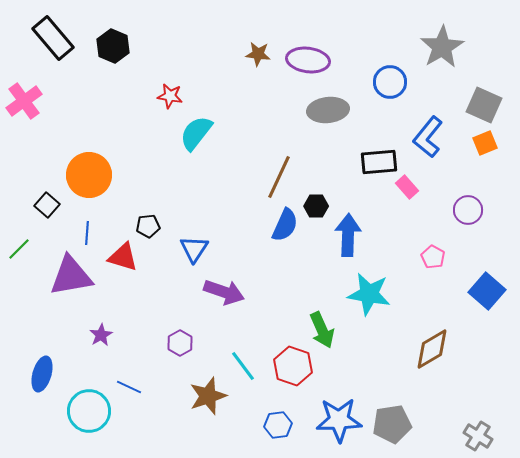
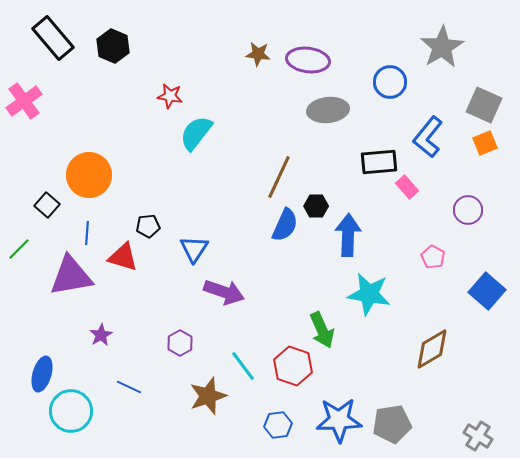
cyan circle at (89, 411): moved 18 px left
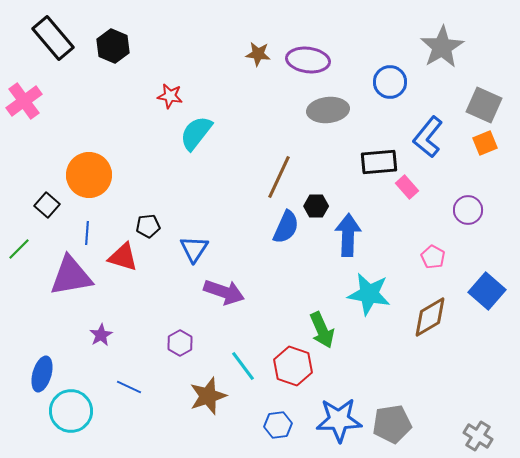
blue semicircle at (285, 225): moved 1 px right, 2 px down
brown diamond at (432, 349): moved 2 px left, 32 px up
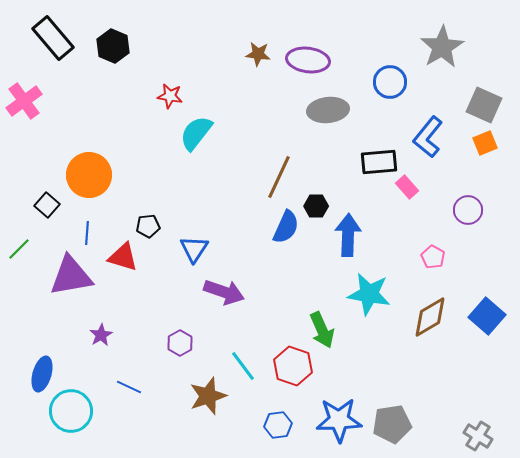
blue square at (487, 291): moved 25 px down
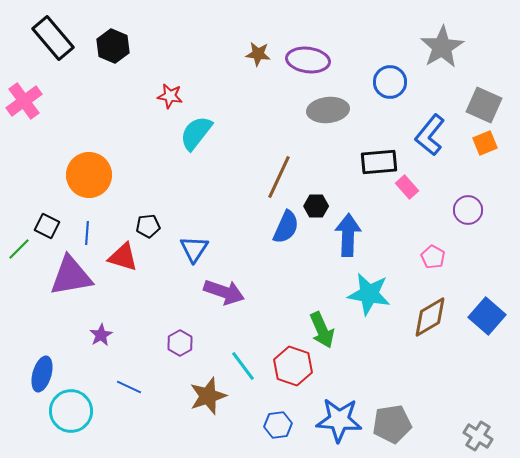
blue L-shape at (428, 137): moved 2 px right, 2 px up
black square at (47, 205): moved 21 px down; rotated 15 degrees counterclockwise
blue star at (339, 420): rotated 6 degrees clockwise
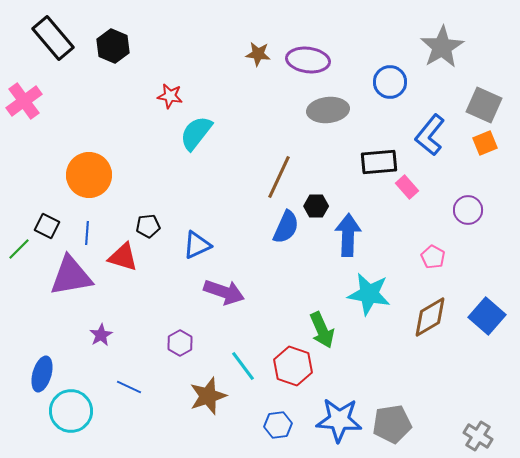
blue triangle at (194, 249): moved 3 px right, 4 px up; rotated 32 degrees clockwise
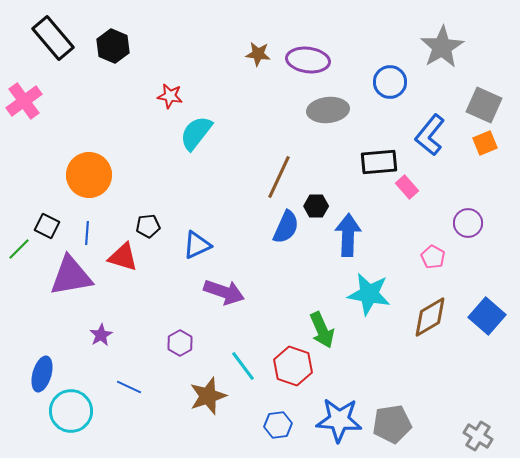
purple circle at (468, 210): moved 13 px down
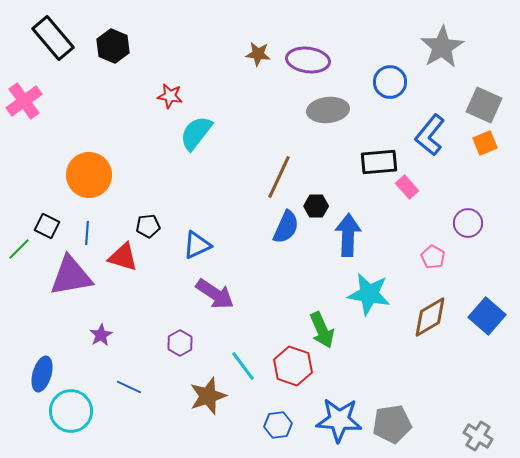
purple arrow at (224, 292): moved 9 px left, 2 px down; rotated 15 degrees clockwise
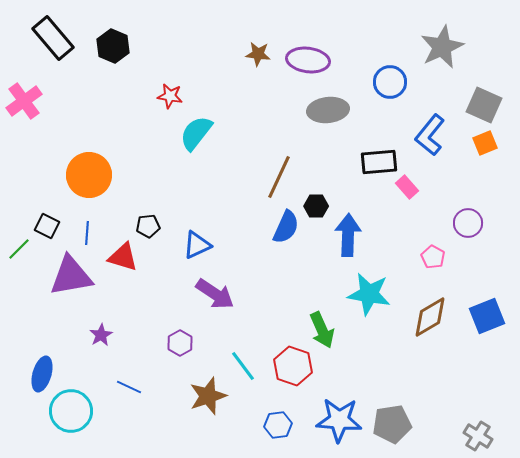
gray star at (442, 47): rotated 6 degrees clockwise
blue square at (487, 316): rotated 27 degrees clockwise
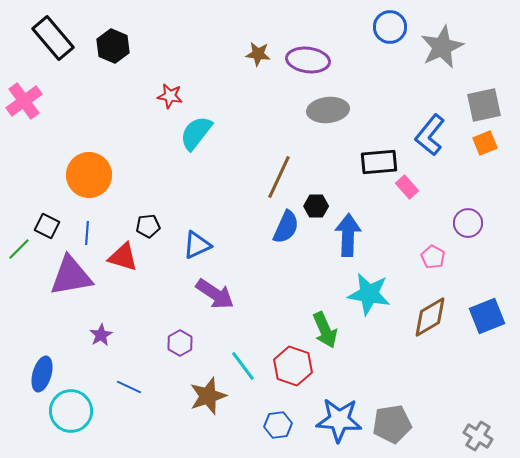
blue circle at (390, 82): moved 55 px up
gray square at (484, 105): rotated 36 degrees counterclockwise
green arrow at (322, 330): moved 3 px right
